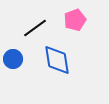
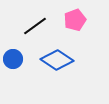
black line: moved 2 px up
blue diamond: rotated 48 degrees counterclockwise
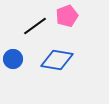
pink pentagon: moved 8 px left, 4 px up
blue diamond: rotated 24 degrees counterclockwise
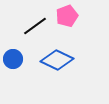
blue diamond: rotated 16 degrees clockwise
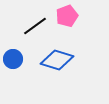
blue diamond: rotated 8 degrees counterclockwise
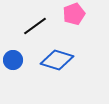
pink pentagon: moved 7 px right, 2 px up
blue circle: moved 1 px down
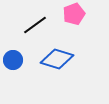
black line: moved 1 px up
blue diamond: moved 1 px up
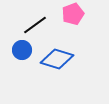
pink pentagon: moved 1 px left
blue circle: moved 9 px right, 10 px up
